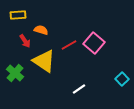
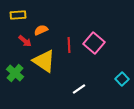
orange semicircle: rotated 40 degrees counterclockwise
red arrow: rotated 16 degrees counterclockwise
red line: rotated 63 degrees counterclockwise
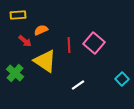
yellow triangle: moved 1 px right
white line: moved 1 px left, 4 px up
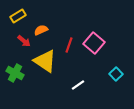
yellow rectangle: moved 1 px down; rotated 28 degrees counterclockwise
red arrow: moved 1 px left
red line: rotated 21 degrees clockwise
green cross: rotated 12 degrees counterclockwise
cyan square: moved 6 px left, 5 px up
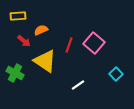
yellow rectangle: rotated 28 degrees clockwise
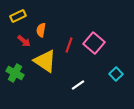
yellow rectangle: rotated 21 degrees counterclockwise
orange semicircle: rotated 56 degrees counterclockwise
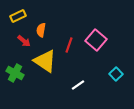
pink square: moved 2 px right, 3 px up
